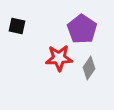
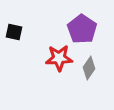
black square: moved 3 px left, 6 px down
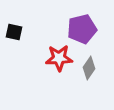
purple pentagon: rotated 24 degrees clockwise
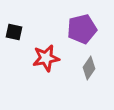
red star: moved 13 px left; rotated 8 degrees counterclockwise
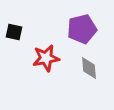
gray diamond: rotated 40 degrees counterclockwise
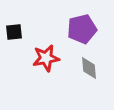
black square: rotated 18 degrees counterclockwise
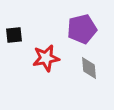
black square: moved 3 px down
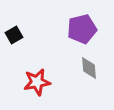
black square: rotated 24 degrees counterclockwise
red star: moved 9 px left, 24 px down
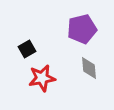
black square: moved 13 px right, 14 px down
red star: moved 5 px right, 4 px up
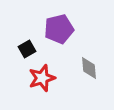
purple pentagon: moved 23 px left
red star: rotated 8 degrees counterclockwise
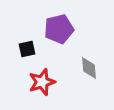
black square: rotated 18 degrees clockwise
red star: moved 4 px down
